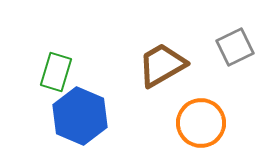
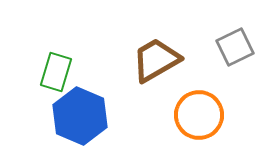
brown trapezoid: moved 6 px left, 5 px up
orange circle: moved 2 px left, 8 px up
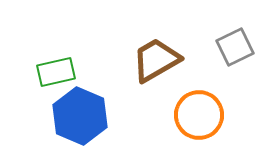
green rectangle: rotated 60 degrees clockwise
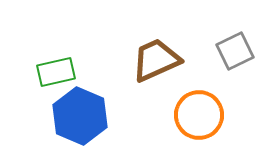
gray square: moved 4 px down
brown trapezoid: rotated 6 degrees clockwise
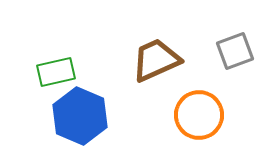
gray square: rotated 6 degrees clockwise
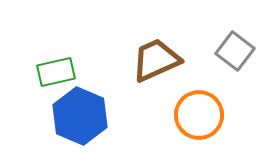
gray square: rotated 33 degrees counterclockwise
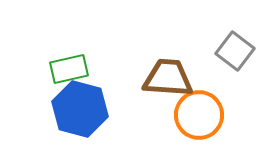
brown trapezoid: moved 12 px right, 18 px down; rotated 28 degrees clockwise
green rectangle: moved 13 px right, 3 px up
blue hexagon: moved 7 px up; rotated 8 degrees counterclockwise
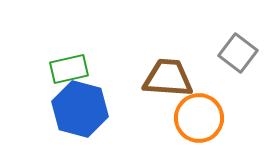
gray square: moved 3 px right, 2 px down
orange circle: moved 3 px down
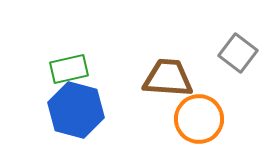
blue hexagon: moved 4 px left, 1 px down
orange circle: moved 1 px down
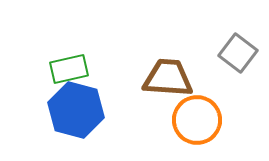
orange circle: moved 2 px left, 1 px down
